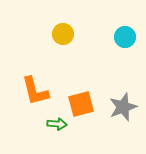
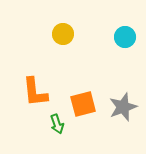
orange L-shape: moved 1 px down; rotated 8 degrees clockwise
orange square: moved 2 px right
green arrow: rotated 66 degrees clockwise
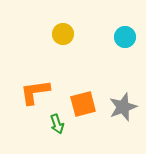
orange L-shape: rotated 88 degrees clockwise
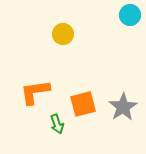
cyan circle: moved 5 px right, 22 px up
gray star: rotated 12 degrees counterclockwise
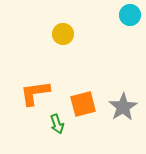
orange L-shape: moved 1 px down
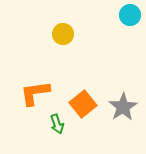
orange square: rotated 24 degrees counterclockwise
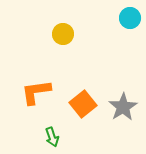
cyan circle: moved 3 px down
orange L-shape: moved 1 px right, 1 px up
green arrow: moved 5 px left, 13 px down
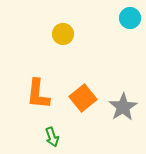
orange L-shape: moved 2 px right, 2 px down; rotated 76 degrees counterclockwise
orange square: moved 6 px up
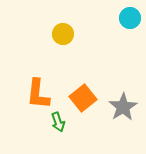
green arrow: moved 6 px right, 15 px up
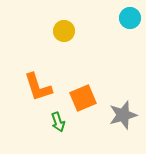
yellow circle: moved 1 px right, 3 px up
orange L-shape: moved 7 px up; rotated 24 degrees counterclockwise
orange square: rotated 16 degrees clockwise
gray star: moved 8 px down; rotated 16 degrees clockwise
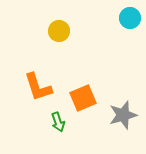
yellow circle: moved 5 px left
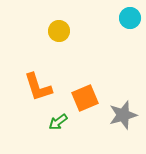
orange square: moved 2 px right
green arrow: rotated 72 degrees clockwise
